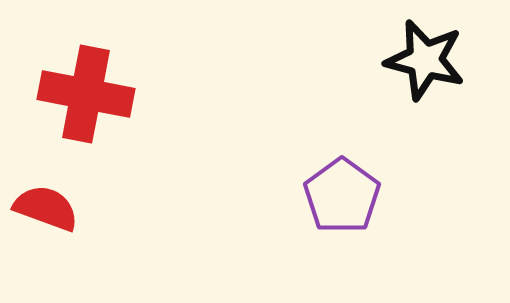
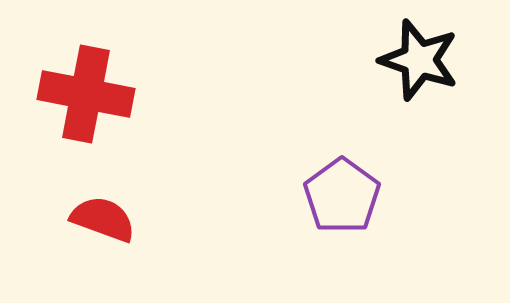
black star: moved 6 px left; rotated 4 degrees clockwise
red semicircle: moved 57 px right, 11 px down
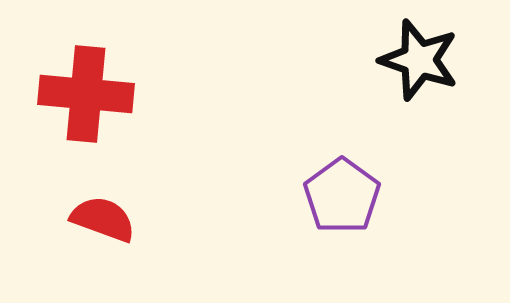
red cross: rotated 6 degrees counterclockwise
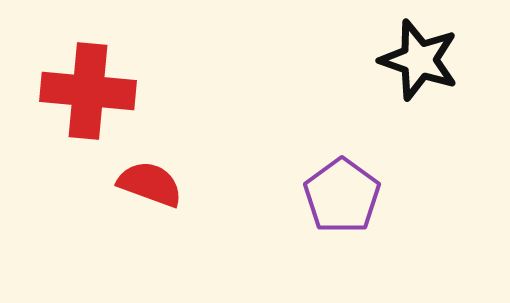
red cross: moved 2 px right, 3 px up
red semicircle: moved 47 px right, 35 px up
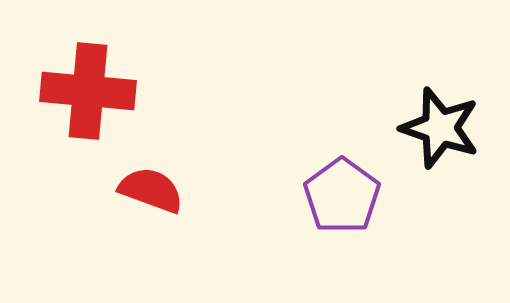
black star: moved 21 px right, 68 px down
red semicircle: moved 1 px right, 6 px down
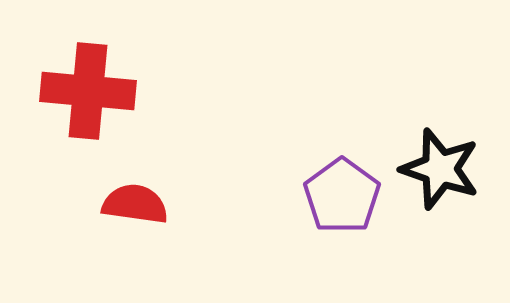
black star: moved 41 px down
red semicircle: moved 16 px left, 14 px down; rotated 12 degrees counterclockwise
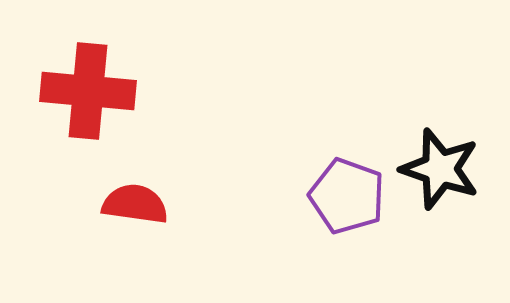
purple pentagon: moved 5 px right; rotated 16 degrees counterclockwise
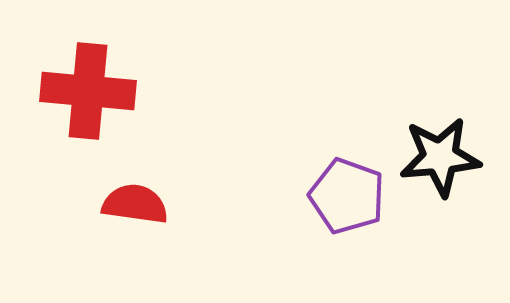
black star: moved 12 px up; rotated 24 degrees counterclockwise
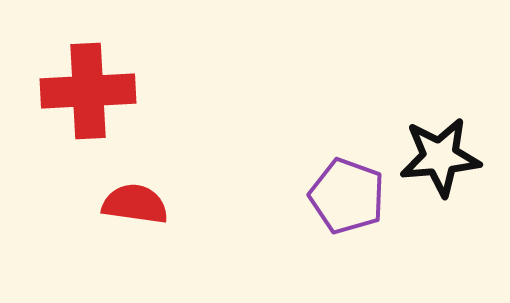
red cross: rotated 8 degrees counterclockwise
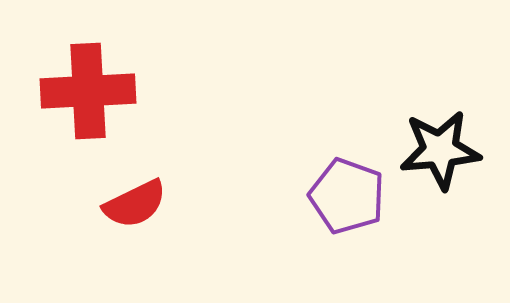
black star: moved 7 px up
red semicircle: rotated 146 degrees clockwise
